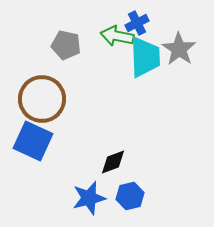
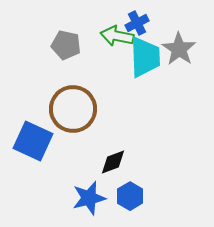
brown circle: moved 31 px right, 10 px down
blue hexagon: rotated 16 degrees counterclockwise
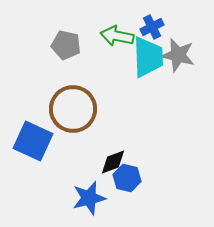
blue cross: moved 15 px right, 4 px down
gray star: moved 1 px left, 6 px down; rotated 20 degrees counterclockwise
cyan trapezoid: moved 3 px right
blue hexagon: moved 3 px left, 18 px up; rotated 16 degrees counterclockwise
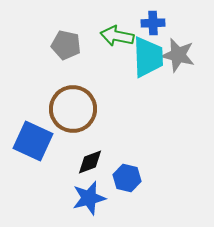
blue cross: moved 1 px right, 4 px up; rotated 25 degrees clockwise
black diamond: moved 23 px left
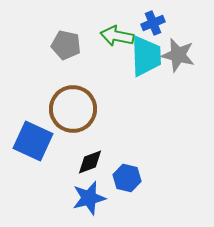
blue cross: rotated 20 degrees counterclockwise
cyan trapezoid: moved 2 px left, 1 px up
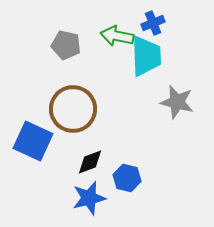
gray star: moved 1 px left, 47 px down
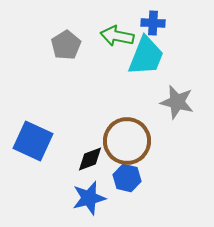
blue cross: rotated 25 degrees clockwise
gray pentagon: rotated 28 degrees clockwise
cyan trapezoid: rotated 24 degrees clockwise
brown circle: moved 54 px right, 32 px down
black diamond: moved 3 px up
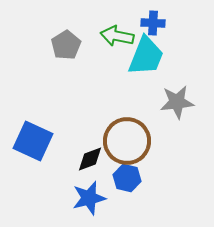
gray star: rotated 20 degrees counterclockwise
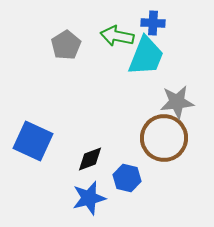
brown circle: moved 37 px right, 3 px up
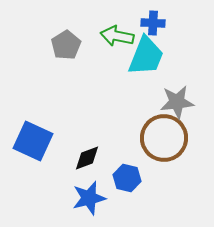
black diamond: moved 3 px left, 1 px up
